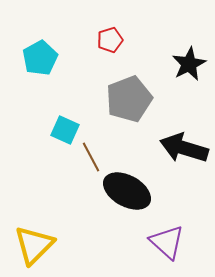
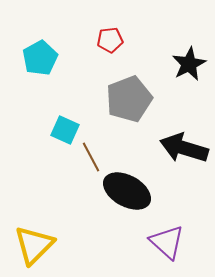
red pentagon: rotated 10 degrees clockwise
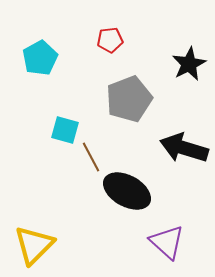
cyan square: rotated 8 degrees counterclockwise
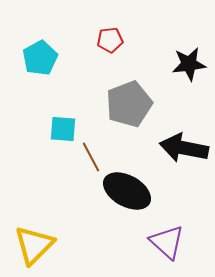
black star: rotated 20 degrees clockwise
gray pentagon: moved 5 px down
cyan square: moved 2 px left, 1 px up; rotated 12 degrees counterclockwise
black arrow: rotated 6 degrees counterclockwise
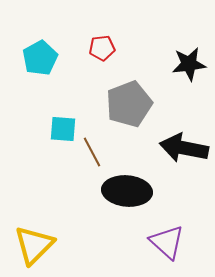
red pentagon: moved 8 px left, 8 px down
brown line: moved 1 px right, 5 px up
black ellipse: rotated 24 degrees counterclockwise
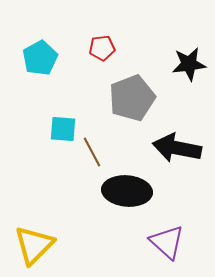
gray pentagon: moved 3 px right, 6 px up
black arrow: moved 7 px left
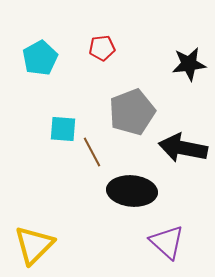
gray pentagon: moved 14 px down
black arrow: moved 6 px right
black ellipse: moved 5 px right
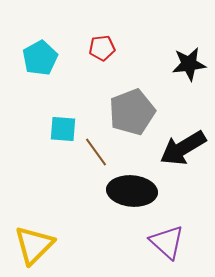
black arrow: rotated 42 degrees counterclockwise
brown line: moved 4 px right; rotated 8 degrees counterclockwise
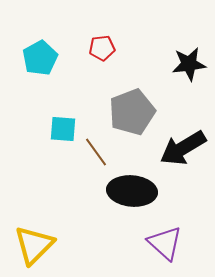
purple triangle: moved 2 px left, 1 px down
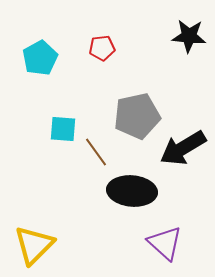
black star: moved 28 px up; rotated 12 degrees clockwise
gray pentagon: moved 5 px right, 4 px down; rotated 9 degrees clockwise
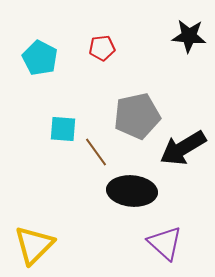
cyan pentagon: rotated 16 degrees counterclockwise
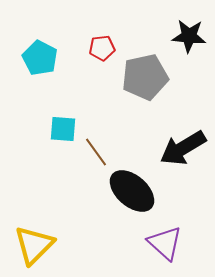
gray pentagon: moved 8 px right, 39 px up
black ellipse: rotated 36 degrees clockwise
